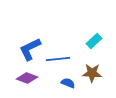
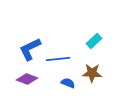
purple diamond: moved 1 px down
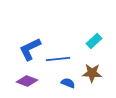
purple diamond: moved 2 px down
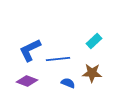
blue L-shape: moved 1 px down
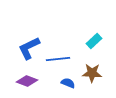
blue L-shape: moved 1 px left, 2 px up
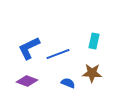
cyan rectangle: rotated 35 degrees counterclockwise
blue line: moved 5 px up; rotated 15 degrees counterclockwise
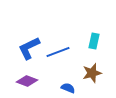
blue line: moved 2 px up
brown star: rotated 18 degrees counterclockwise
blue semicircle: moved 5 px down
